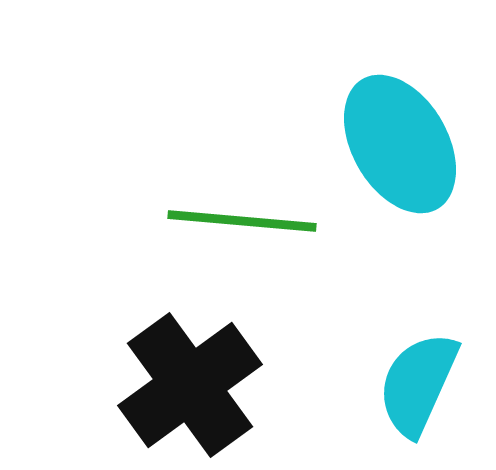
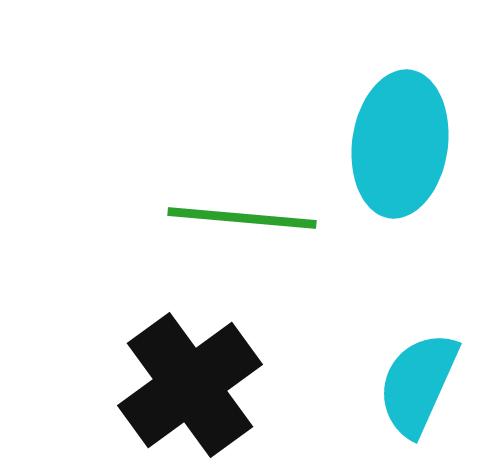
cyan ellipse: rotated 38 degrees clockwise
green line: moved 3 px up
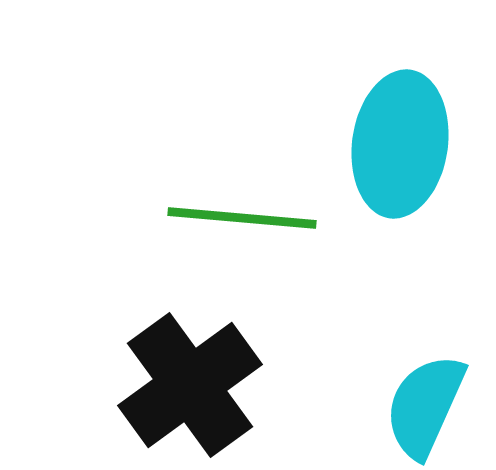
cyan semicircle: moved 7 px right, 22 px down
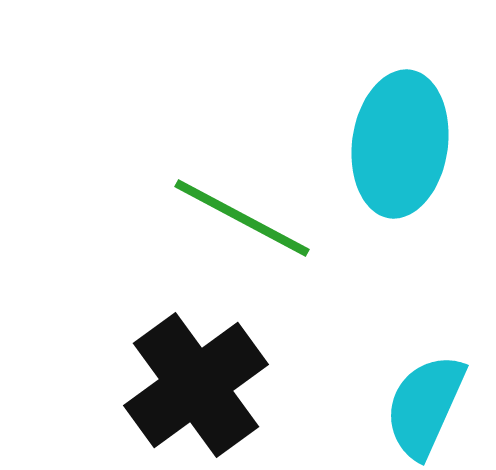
green line: rotated 23 degrees clockwise
black cross: moved 6 px right
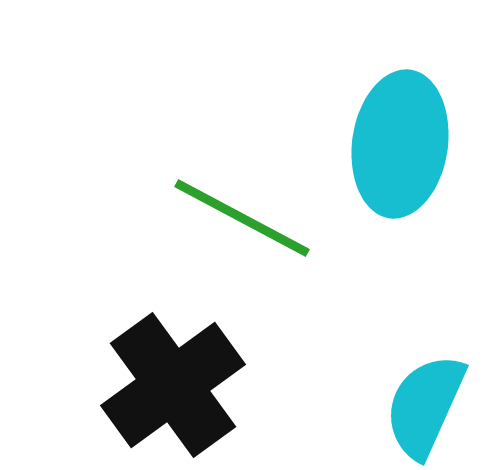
black cross: moved 23 px left
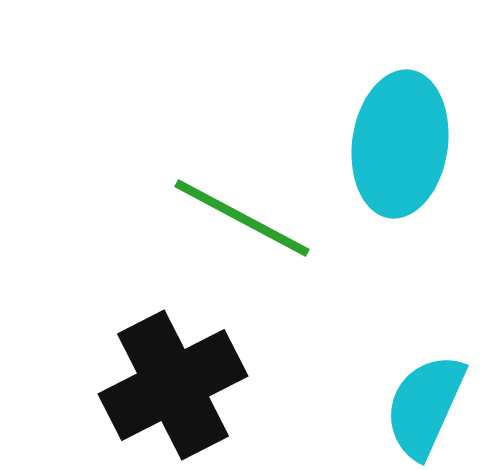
black cross: rotated 9 degrees clockwise
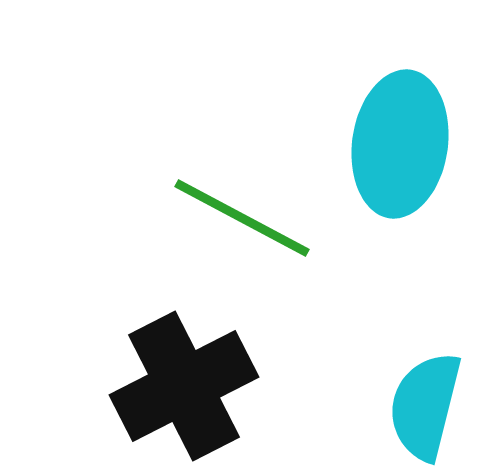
black cross: moved 11 px right, 1 px down
cyan semicircle: rotated 10 degrees counterclockwise
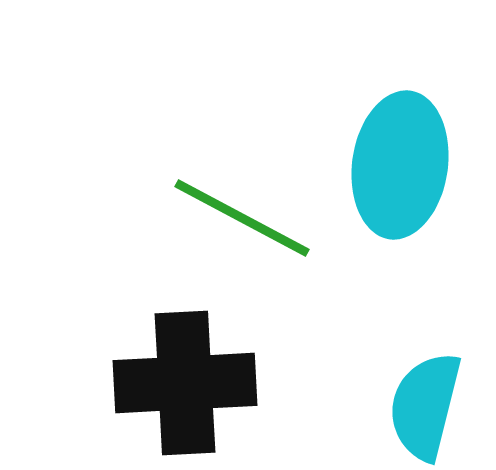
cyan ellipse: moved 21 px down
black cross: moved 1 px right, 3 px up; rotated 24 degrees clockwise
